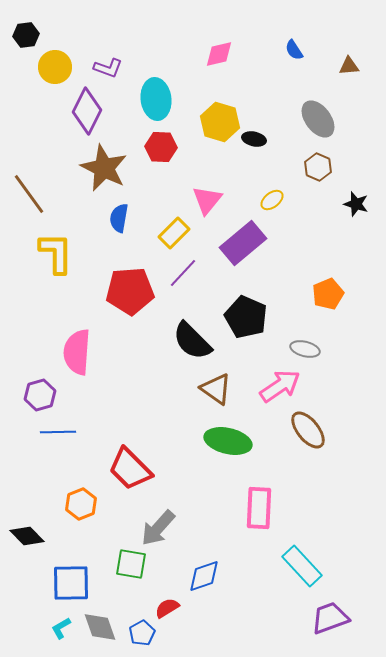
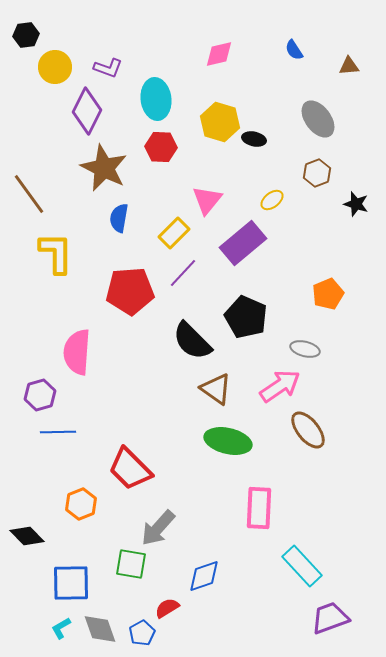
brown hexagon at (318, 167): moved 1 px left, 6 px down; rotated 16 degrees clockwise
gray diamond at (100, 627): moved 2 px down
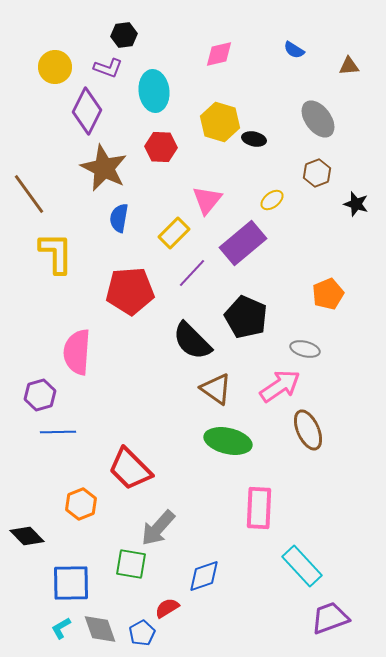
black hexagon at (26, 35): moved 98 px right
blue semicircle at (294, 50): rotated 25 degrees counterclockwise
cyan ellipse at (156, 99): moved 2 px left, 8 px up
purple line at (183, 273): moved 9 px right
brown ellipse at (308, 430): rotated 15 degrees clockwise
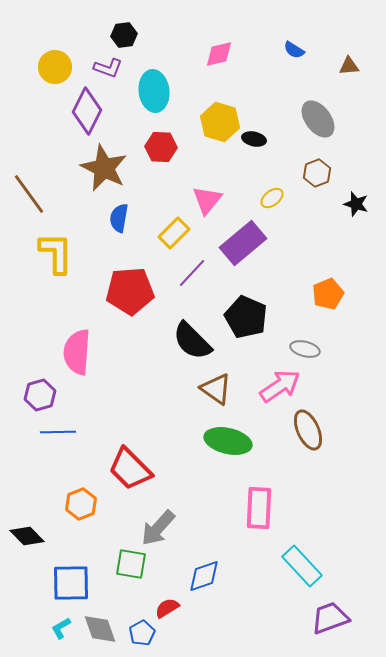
yellow ellipse at (272, 200): moved 2 px up
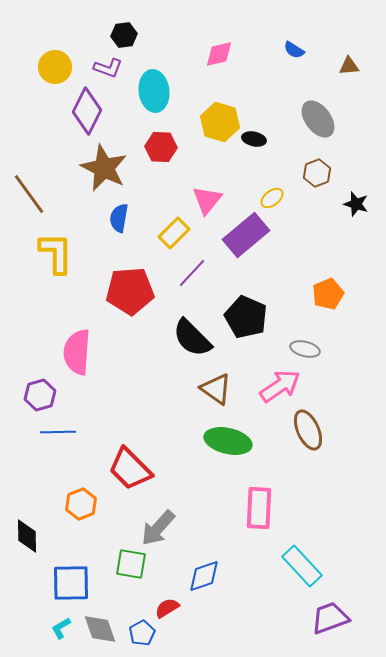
purple rectangle at (243, 243): moved 3 px right, 8 px up
black semicircle at (192, 341): moved 3 px up
black diamond at (27, 536): rotated 44 degrees clockwise
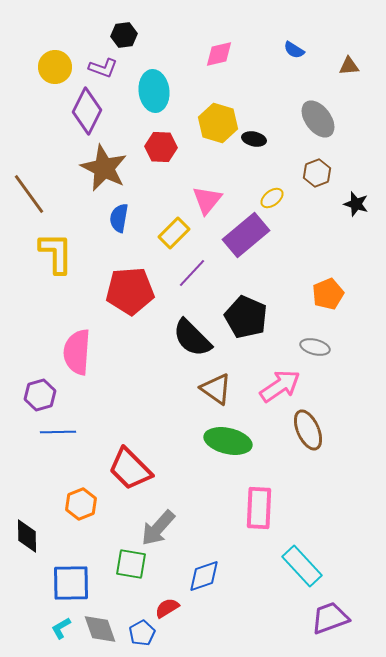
purple L-shape at (108, 68): moved 5 px left
yellow hexagon at (220, 122): moved 2 px left, 1 px down
gray ellipse at (305, 349): moved 10 px right, 2 px up
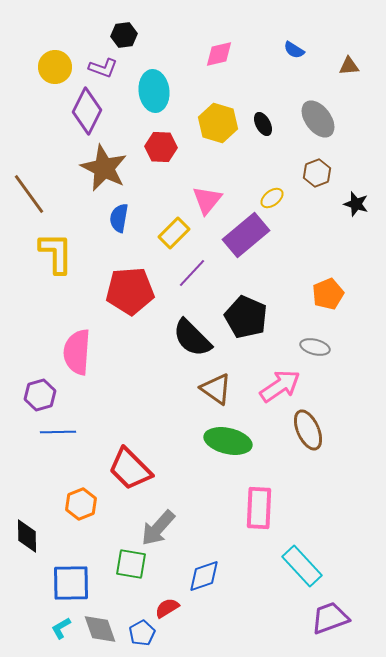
black ellipse at (254, 139): moved 9 px right, 15 px up; rotated 50 degrees clockwise
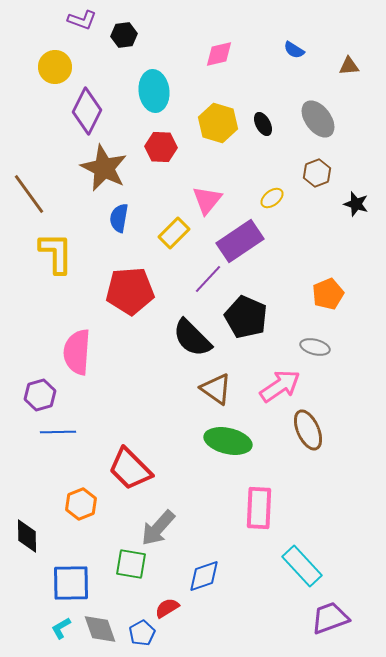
purple L-shape at (103, 68): moved 21 px left, 48 px up
purple rectangle at (246, 235): moved 6 px left, 6 px down; rotated 6 degrees clockwise
purple line at (192, 273): moved 16 px right, 6 px down
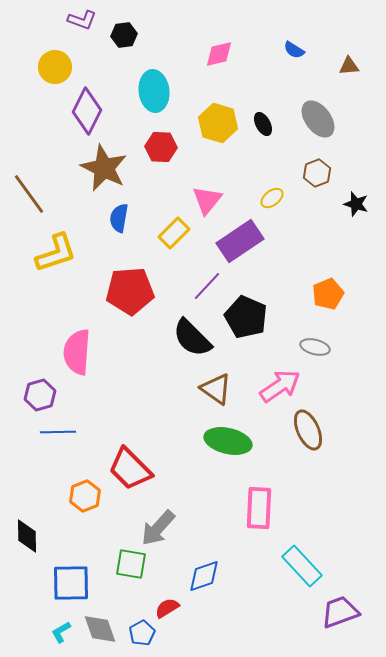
yellow L-shape at (56, 253): rotated 72 degrees clockwise
purple line at (208, 279): moved 1 px left, 7 px down
orange hexagon at (81, 504): moved 4 px right, 8 px up
purple trapezoid at (330, 618): moved 10 px right, 6 px up
cyan L-shape at (61, 628): moved 4 px down
